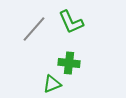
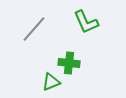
green L-shape: moved 15 px right
green triangle: moved 1 px left, 2 px up
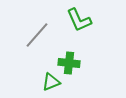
green L-shape: moved 7 px left, 2 px up
gray line: moved 3 px right, 6 px down
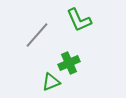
green cross: rotated 30 degrees counterclockwise
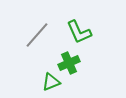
green L-shape: moved 12 px down
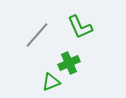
green L-shape: moved 1 px right, 5 px up
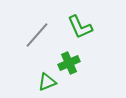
green triangle: moved 4 px left
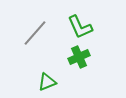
gray line: moved 2 px left, 2 px up
green cross: moved 10 px right, 6 px up
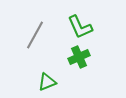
gray line: moved 2 px down; rotated 12 degrees counterclockwise
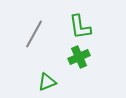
green L-shape: rotated 16 degrees clockwise
gray line: moved 1 px left, 1 px up
